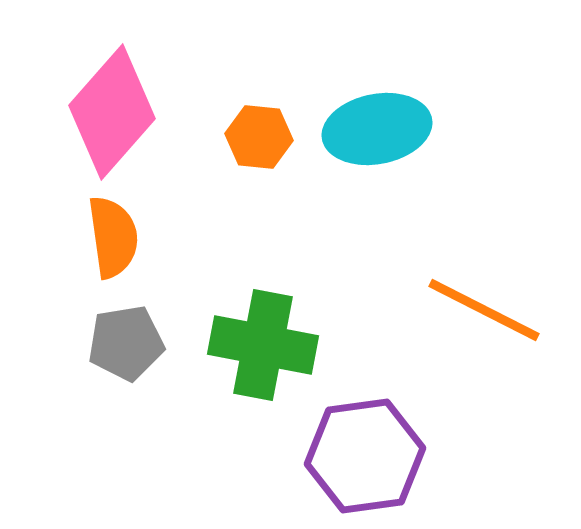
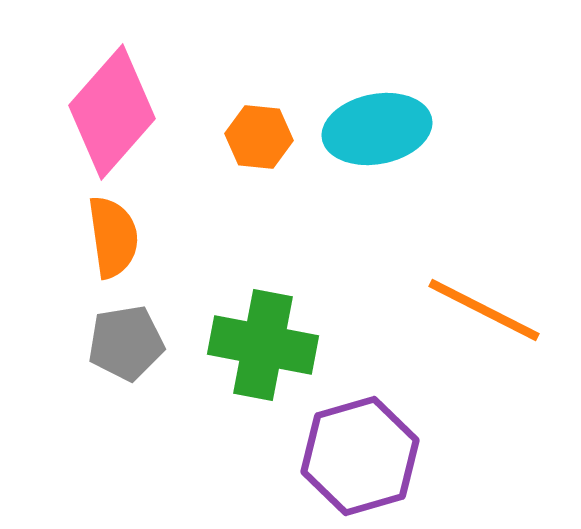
purple hexagon: moved 5 px left; rotated 8 degrees counterclockwise
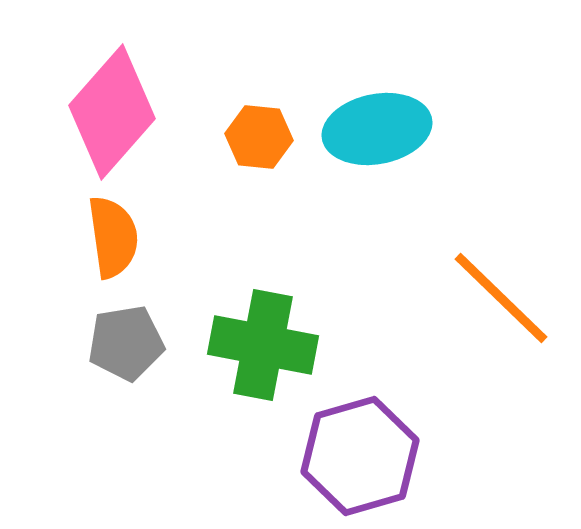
orange line: moved 17 px right, 12 px up; rotated 17 degrees clockwise
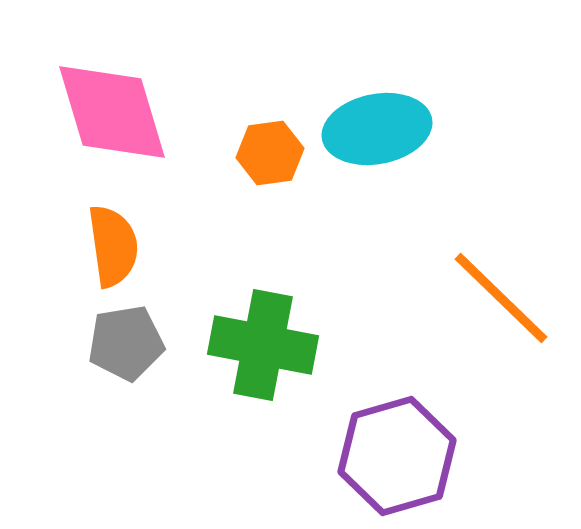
pink diamond: rotated 58 degrees counterclockwise
orange hexagon: moved 11 px right, 16 px down; rotated 14 degrees counterclockwise
orange semicircle: moved 9 px down
purple hexagon: moved 37 px right
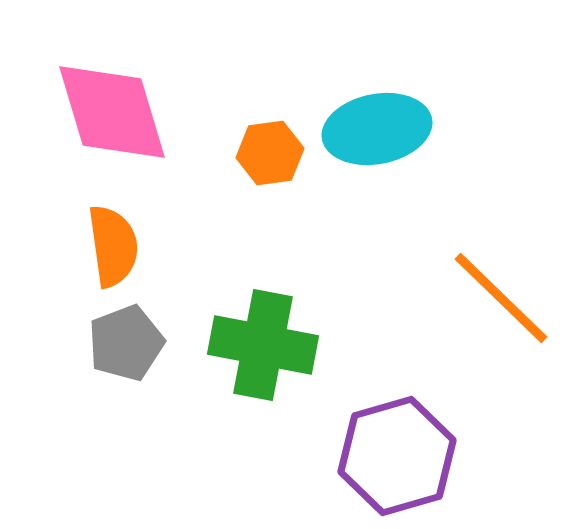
gray pentagon: rotated 12 degrees counterclockwise
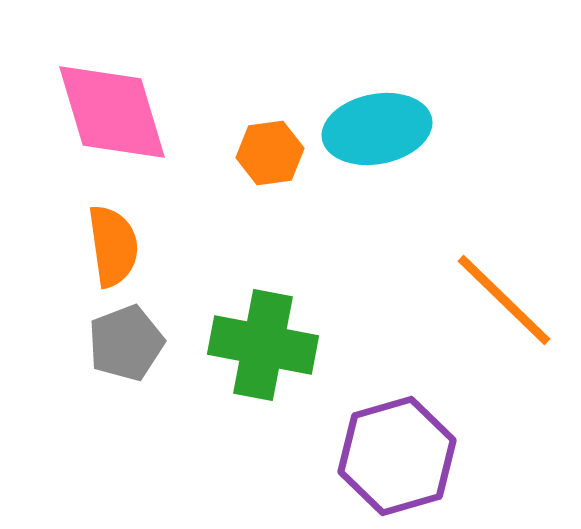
orange line: moved 3 px right, 2 px down
